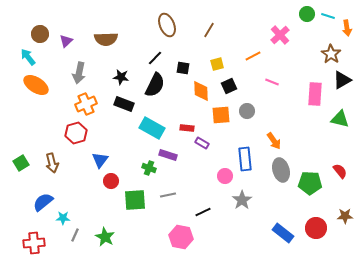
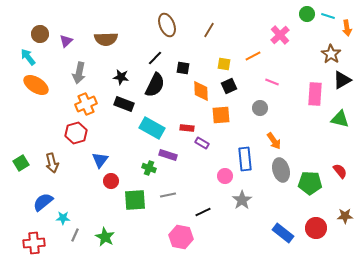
yellow square at (217, 64): moved 7 px right; rotated 24 degrees clockwise
gray circle at (247, 111): moved 13 px right, 3 px up
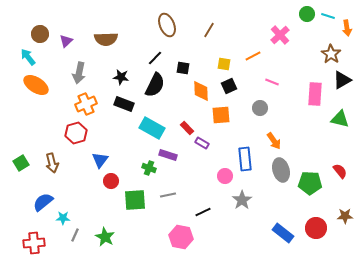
red rectangle at (187, 128): rotated 40 degrees clockwise
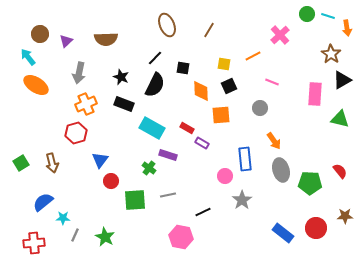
black star at (121, 77): rotated 14 degrees clockwise
red rectangle at (187, 128): rotated 16 degrees counterclockwise
green cross at (149, 168): rotated 16 degrees clockwise
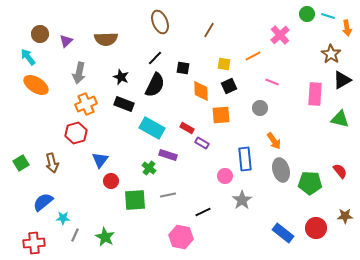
brown ellipse at (167, 25): moved 7 px left, 3 px up
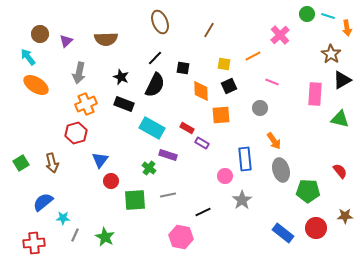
green pentagon at (310, 183): moved 2 px left, 8 px down
